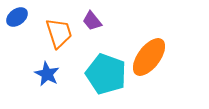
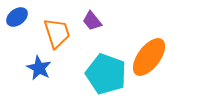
orange trapezoid: moved 2 px left
blue star: moved 8 px left, 6 px up
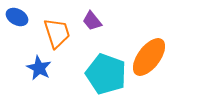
blue ellipse: rotated 65 degrees clockwise
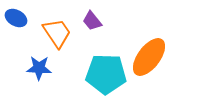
blue ellipse: moved 1 px left, 1 px down
orange trapezoid: rotated 16 degrees counterclockwise
blue star: rotated 25 degrees counterclockwise
cyan pentagon: rotated 18 degrees counterclockwise
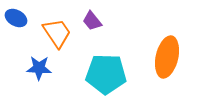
orange ellipse: moved 18 px right; rotated 24 degrees counterclockwise
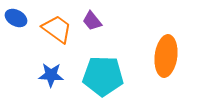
orange trapezoid: moved 4 px up; rotated 20 degrees counterclockwise
orange ellipse: moved 1 px left, 1 px up; rotated 6 degrees counterclockwise
blue star: moved 12 px right, 7 px down
cyan pentagon: moved 3 px left, 2 px down
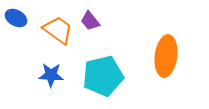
purple trapezoid: moved 2 px left
orange trapezoid: moved 1 px right, 1 px down
cyan pentagon: rotated 15 degrees counterclockwise
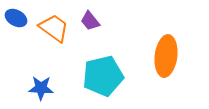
orange trapezoid: moved 4 px left, 2 px up
blue star: moved 10 px left, 13 px down
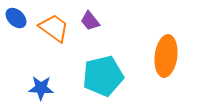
blue ellipse: rotated 15 degrees clockwise
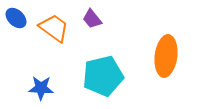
purple trapezoid: moved 2 px right, 2 px up
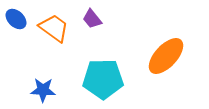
blue ellipse: moved 1 px down
orange ellipse: rotated 36 degrees clockwise
cyan pentagon: moved 3 px down; rotated 12 degrees clockwise
blue star: moved 2 px right, 2 px down
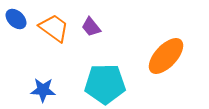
purple trapezoid: moved 1 px left, 8 px down
cyan pentagon: moved 2 px right, 5 px down
